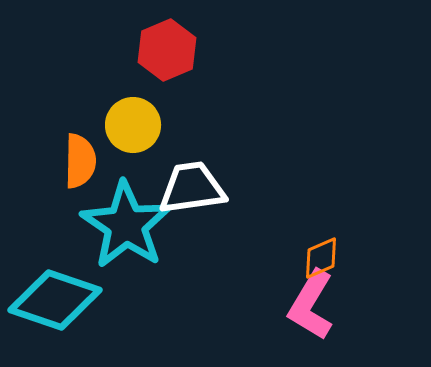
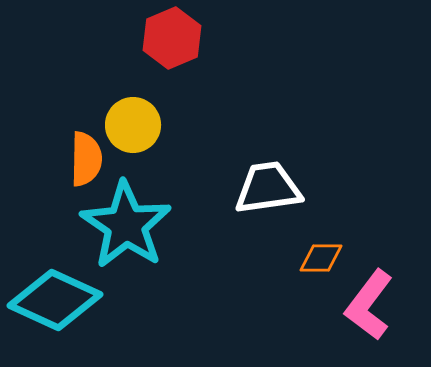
red hexagon: moved 5 px right, 12 px up
orange semicircle: moved 6 px right, 2 px up
white trapezoid: moved 76 px right
orange diamond: rotated 24 degrees clockwise
cyan diamond: rotated 6 degrees clockwise
pink L-shape: moved 58 px right; rotated 6 degrees clockwise
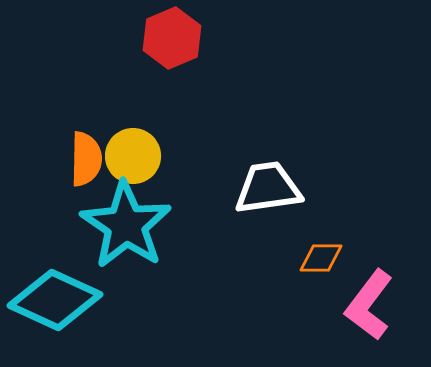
yellow circle: moved 31 px down
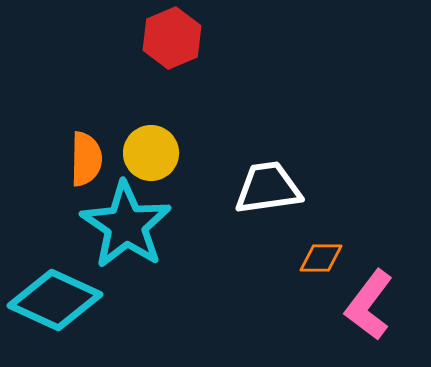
yellow circle: moved 18 px right, 3 px up
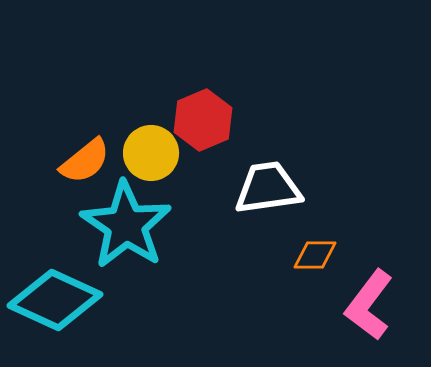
red hexagon: moved 31 px right, 82 px down
orange semicircle: moved 1 px left, 2 px down; rotated 50 degrees clockwise
orange diamond: moved 6 px left, 3 px up
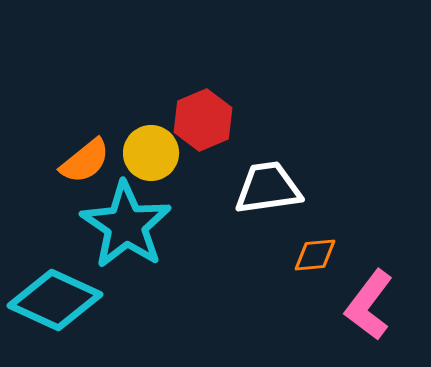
orange diamond: rotated 6 degrees counterclockwise
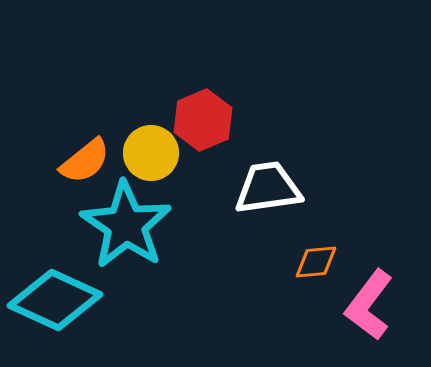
orange diamond: moved 1 px right, 7 px down
